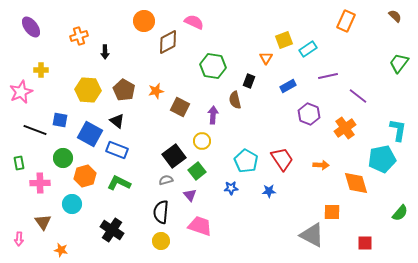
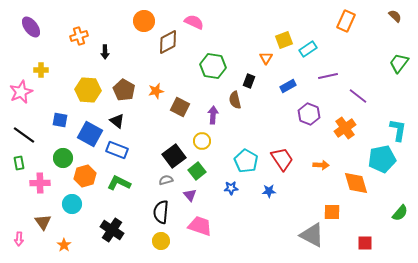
black line at (35, 130): moved 11 px left, 5 px down; rotated 15 degrees clockwise
orange star at (61, 250): moved 3 px right, 5 px up; rotated 24 degrees clockwise
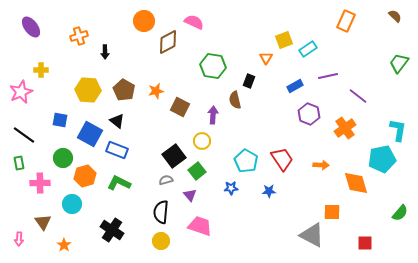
blue rectangle at (288, 86): moved 7 px right
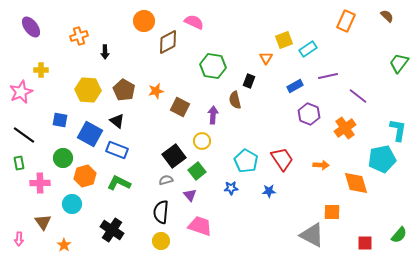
brown semicircle at (395, 16): moved 8 px left
green semicircle at (400, 213): moved 1 px left, 22 px down
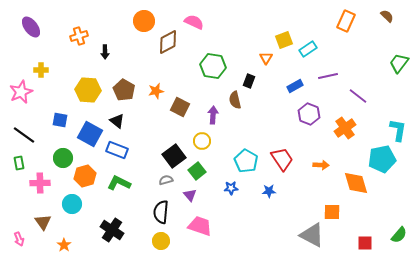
pink arrow at (19, 239): rotated 24 degrees counterclockwise
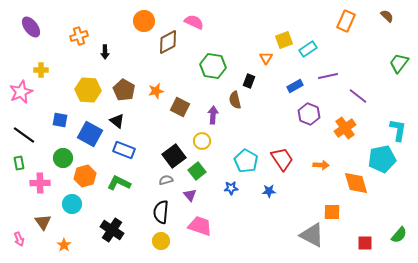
blue rectangle at (117, 150): moved 7 px right
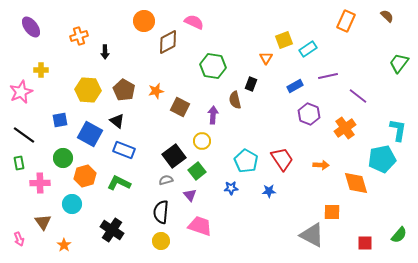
black rectangle at (249, 81): moved 2 px right, 3 px down
blue square at (60, 120): rotated 21 degrees counterclockwise
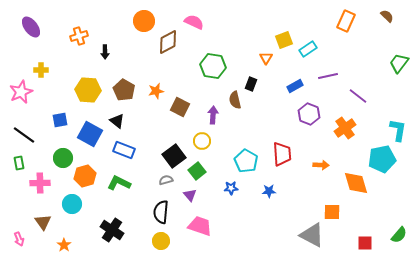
red trapezoid at (282, 159): moved 5 px up; rotated 30 degrees clockwise
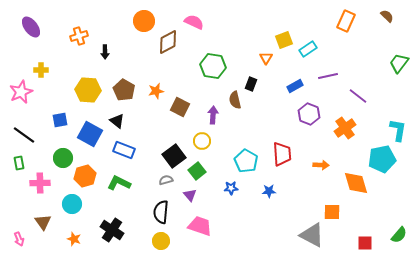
orange star at (64, 245): moved 10 px right, 6 px up; rotated 16 degrees counterclockwise
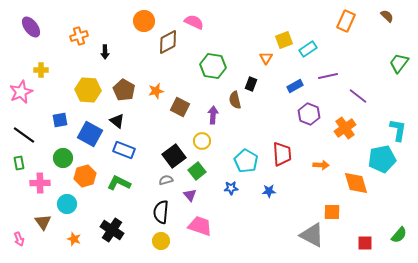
cyan circle at (72, 204): moved 5 px left
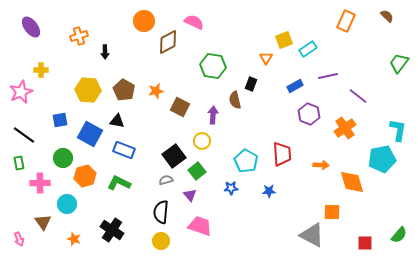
black triangle at (117, 121): rotated 28 degrees counterclockwise
orange diamond at (356, 183): moved 4 px left, 1 px up
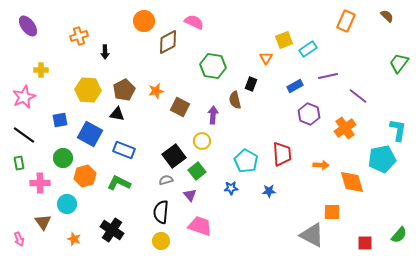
purple ellipse at (31, 27): moved 3 px left, 1 px up
brown pentagon at (124, 90): rotated 15 degrees clockwise
pink star at (21, 92): moved 3 px right, 5 px down
black triangle at (117, 121): moved 7 px up
